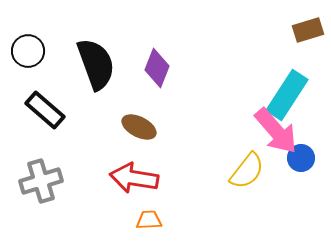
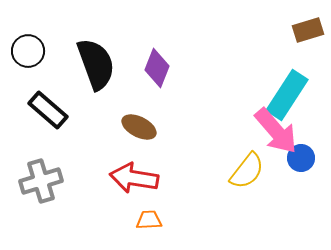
black rectangle: moved 3 px right
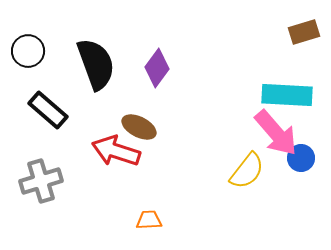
brown rectangle: moved 4 px left, 2 px down
purple diamond: rotated 15 degrees clockwise
cyan rectangle: rotated 60 degrees clockwise
pink arrow: moved 2 px down
red arrow: moved 18 px left, 27 px up; rotated 9 degrees clockwise
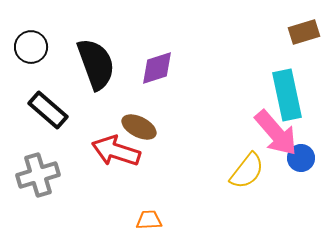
black circle: moved 3 px right, 4 px up
purple diamond: rotated 36 degrees clockwise
cyan rectangle: rotated 75 degrees clockwise
gray cross: moved 3 px left, 6 px up
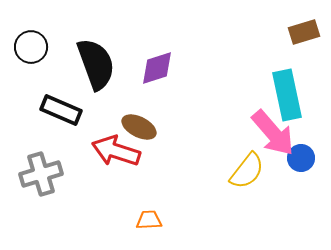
black rectangle: moved 13 px right; rotated 18 degrees counterclockwise
pink arrow: moved 3 px left
gray cross: moved 3 px right, 1 px up
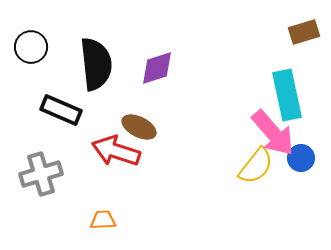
black semicircle: rotated 14 degrees clockwise
yellow semicircle: moved 9 px right, 5 px up
orange trapezoid: moved 46 px left
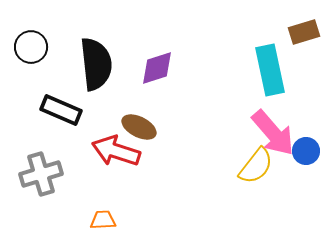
cyan rectangle: moved 17 px left, 25 px up
blue circle: moved 5 px right, 7 px up
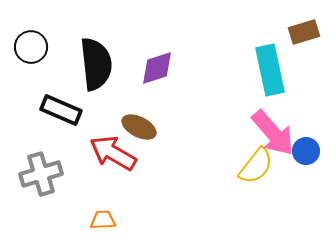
red arrow: moved 3 px left, 2 px down; rotated 12 degrees clockwise
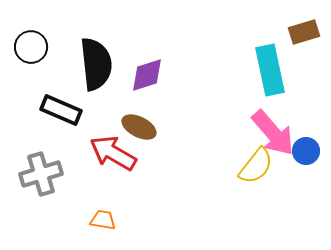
purple diamond: moved 10 px left, 7 px down
orange trapezoid: rotated 12 degrees clockwise
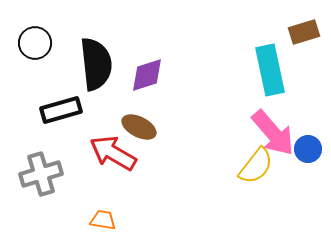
black circle: moved 4 px right, 4 px up
black rectangle: rotated 39 degrees counterclockwise
blue circle: moved 2 px right, 2 px up
